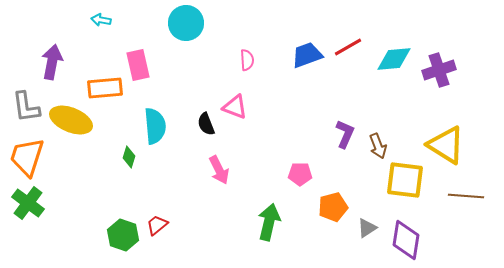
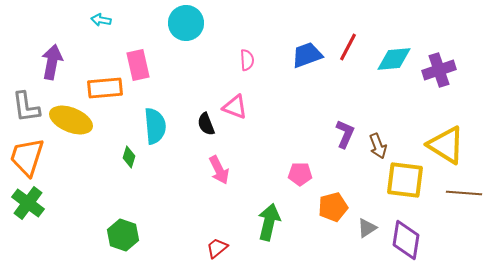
red line: rotated 32 degrees counterclockwise
brown line: moved 2 px left, 3 px up
red trapezoid: moved 60 px right, 23 px down
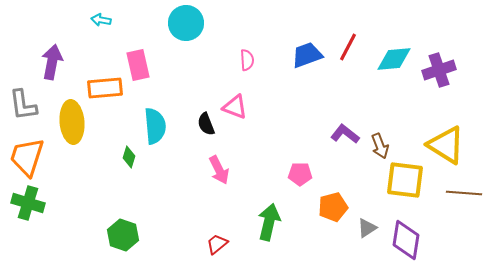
gray L-shape: moved 3 px left, 2 px up
yellow ellipse: moved 1 px right, 2 px down; rotated 63 degrees clockwise
purple L-shape: rotated 76 degrees counterclockwise
brown arrow: moved 2 px right
green cross: rotated 20 degrees counterclockwise
red trapezoid: moved 4 px up
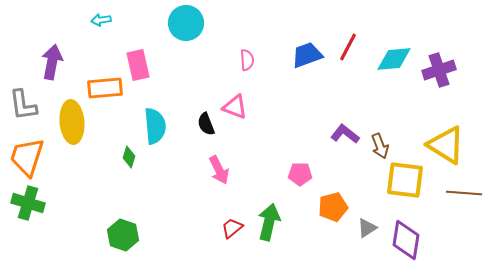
cyan arrow: rotated 18 degrees counterclockwise
red trapezoid: moved 15 px right, 16 px up
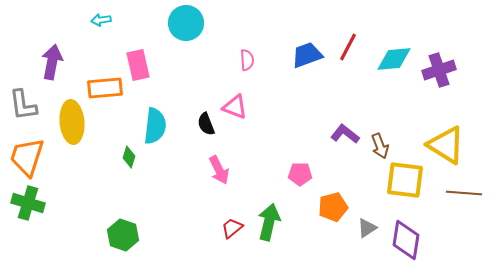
cyan semicircle: rotated 12 degrees clockwise
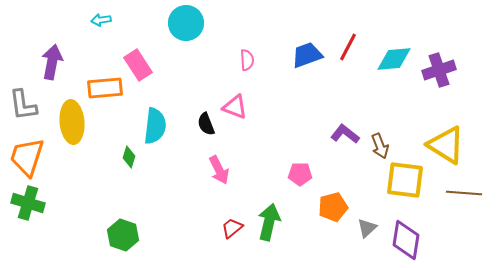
pink rectangle: rotated 20 degrees counterclockwise
gray triangle: rotated 10 degrees counterclockwise
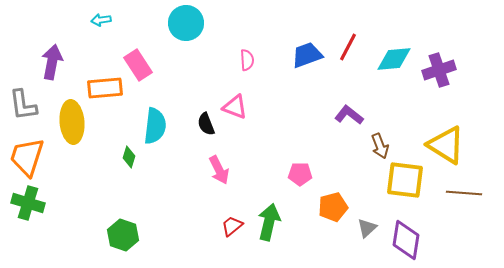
purple L-shape: moved 4 px right, 19 px up
red trapezoid: moved 2 px up
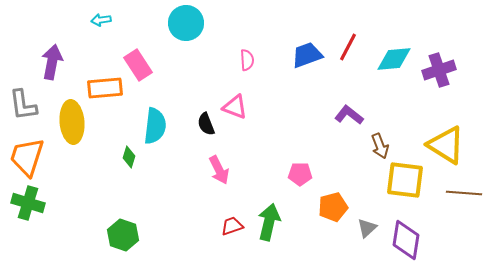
red trapezoid: rotated 20 degrees clockwise
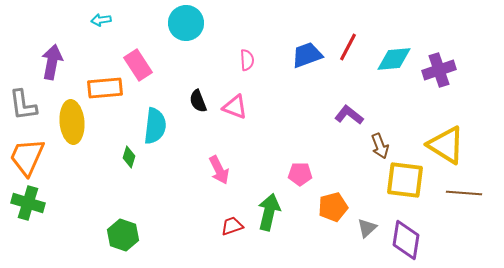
black semicircle: moved 8 px left, 23 px up
orange trapezoid: rotated 6 degrees clockwise
green arrow: moved 10 px up
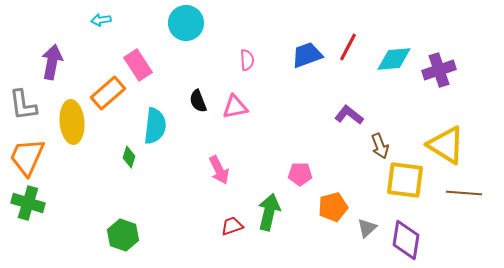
orange rectangle: moved 3 px right, 5 px down; rotated 36 degrees counterclockwise
pink triangle: rotated 32 degrees counterclockwise
